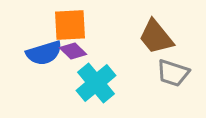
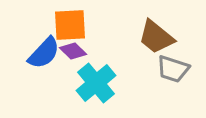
brown trapezoid: rotated 12 degrees counterclockwise
blue semicircle: rotated 30 degrees counterclockwise
gray trapezoid: moved 4 px up
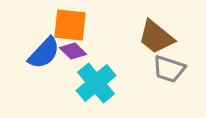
orange square: rotated 9 degrees clockwise
gray trapezoid: moved 4 px left
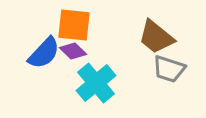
orange square: moved 4 px right
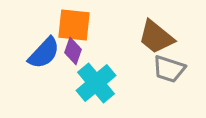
purple diamond: rotated 64 degrees clockwise
